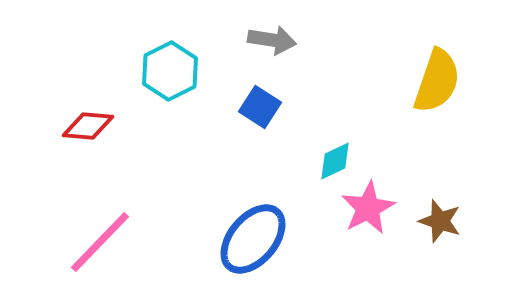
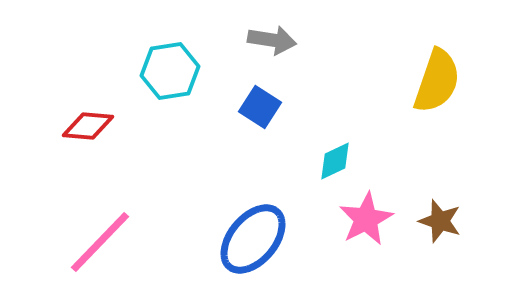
cyan hexagon: rotated 18 degrees clockwise
pink star: moved 2 px left, 11 px down
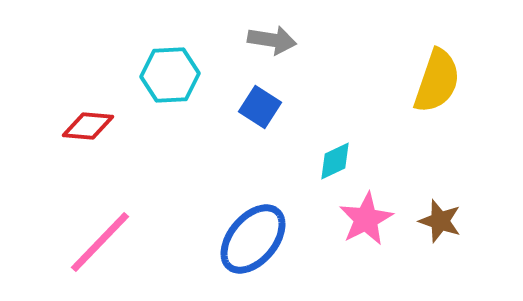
cyan hexagon: moved 4 px down; rotated 6 degrees clockwise
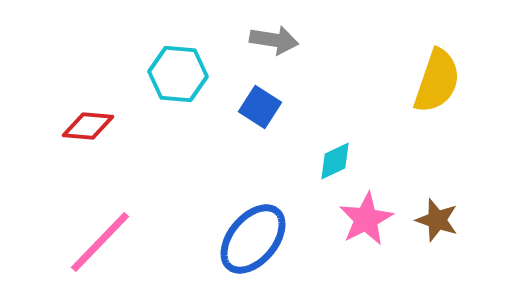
gray arrow: moved 2 px right
cyan hexagon: moved 8 px right, 1 px up; rotated 8 degrees clockwise
brown star: moved 3 px left, 1 px up
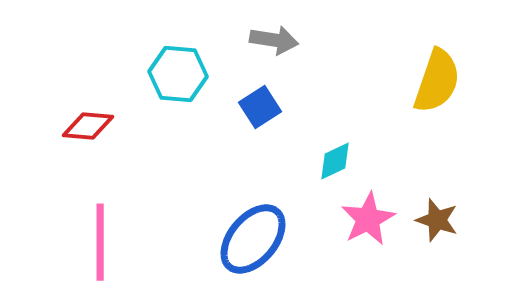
blue square: rotated 24 degrees clockwise
pink star: moved 2 px right
pink line: rotated 44 degrees counterclockwise
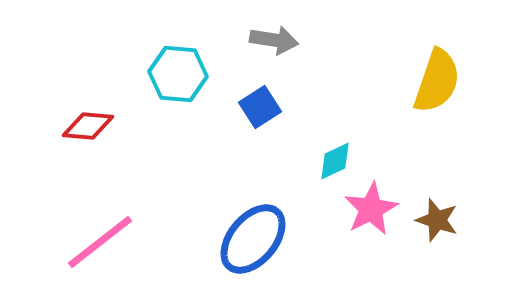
pink star: moved 3 px right, 10 px up
pink line: rotated 52 degrees clockwise
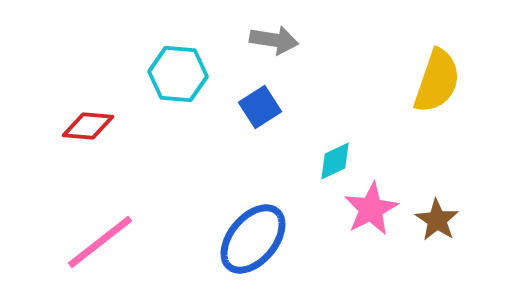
brown star: rotated 15 degrees clockwise
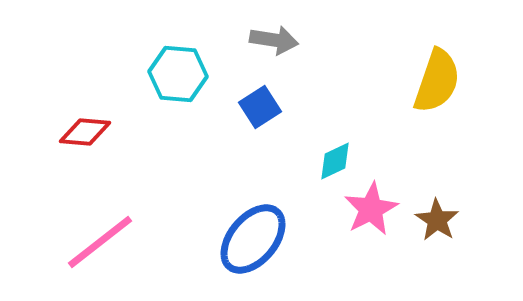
red diamond: moved 3 px left, 6 px down
